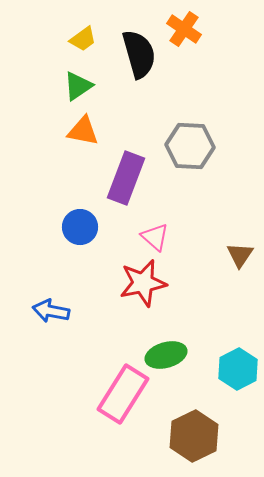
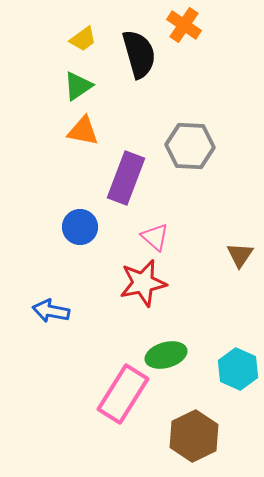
orange cross: moved 4 px up
cyan hexagon: rotated 9 degrees counterclockwise
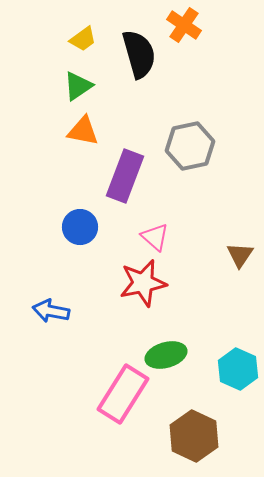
gray hexagon: rotated 15 degrees counterclockwise
purple rectangle: moved 1 px left, 2 px up
brown hexagon: rotated 9 degrees counterclockwise
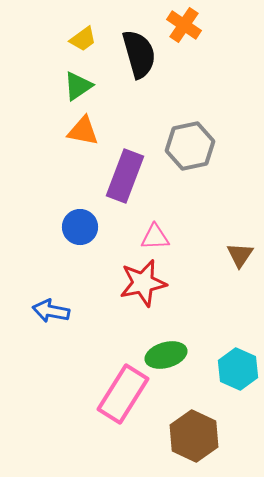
pink triangle: rotated 44 degrees counterclockwise
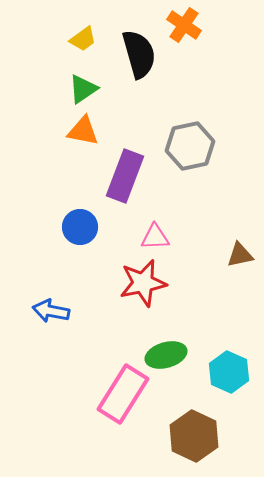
green triangle: moved 5 px right, 3 px down
brown triangle: rotated 44 degrees clockwise
cyan hexagon: moved 9 px left, 3 px down
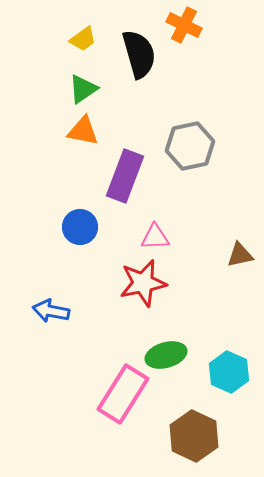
orange cross: rotated 8 degrees counterclockwise
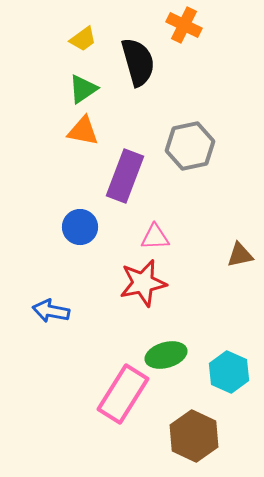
black semicircle: moved 1 px left, 8 px down
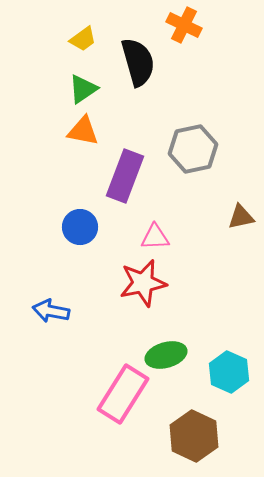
gray hexagon: moved 3 px right, 3 px down
brown triangle: moved 1 px right, 38 px up
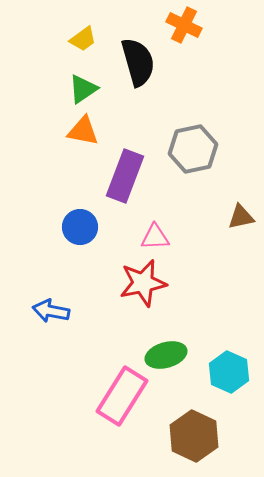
pink rectangle: moved 1 px left, 2 px down
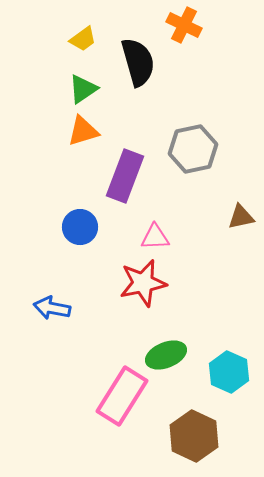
orange triangle: rotated 28 degrees counterclockwise
blue arrow: moved 1 px right, 3 px up
green ellipse: rotated 6 degrees counterclockwise
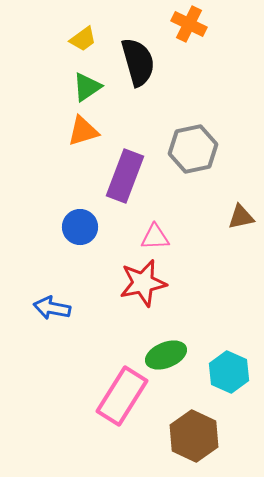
orange cross: moved 5 px right, 1 px up
green triangle: moved 4 px right, 2 px up
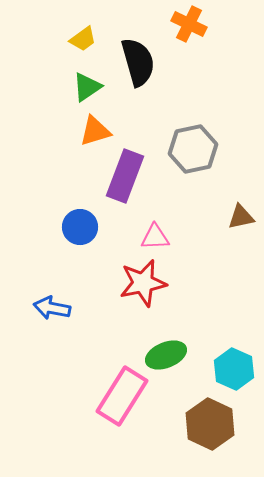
orange triangle: moved 12 px right
cyan hexagon: moved 5 px right, 3 px up
brown hexagon: moved 16 px right, 12 px up
